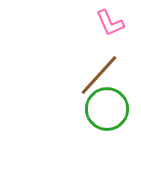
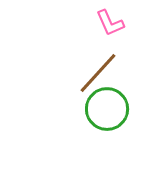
brown line: moved 1 px left, 2 px up
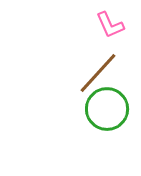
pink L-shape: moved 2 px down
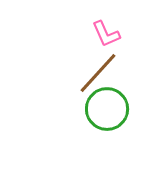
pink L-shape: moved 4 px left, 9 px down
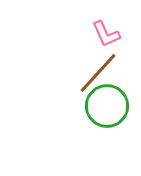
green circle: moved 3 px up
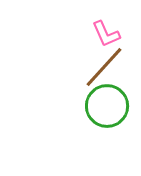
brown line: moved 6 px right, 6 px up
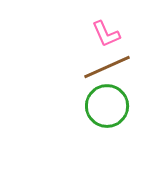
brown line: moved 3 px right; rotated 24 degrees clockwise
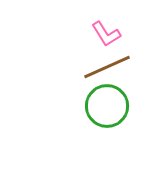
pink L-shape: rotated 8 degrees counterclockwise
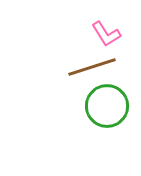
brown line: moved 15 px left; rotated 6 degrees clockwise
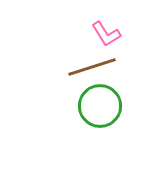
green circle: moved 7 px left
